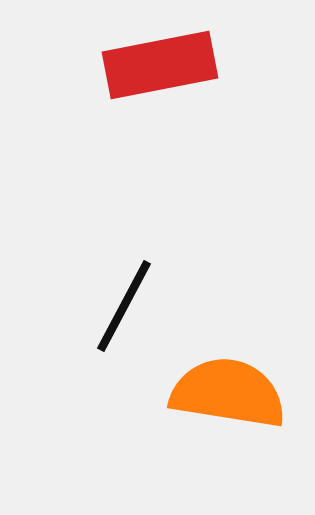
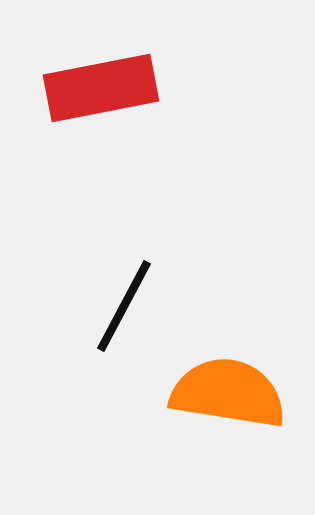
red rectangle: moved 59 px left, 23 px down
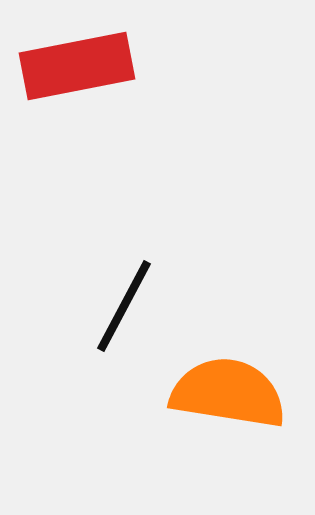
red rectangle: moved 24 px left, 22 px up
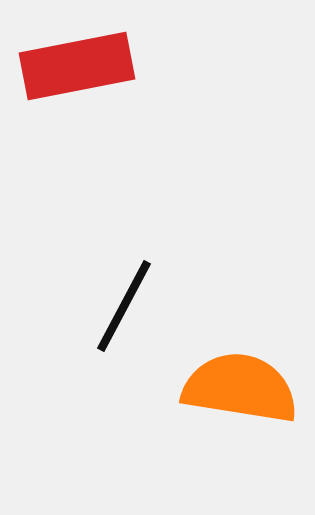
orange semicircle: moved 12 px right, 5 px up
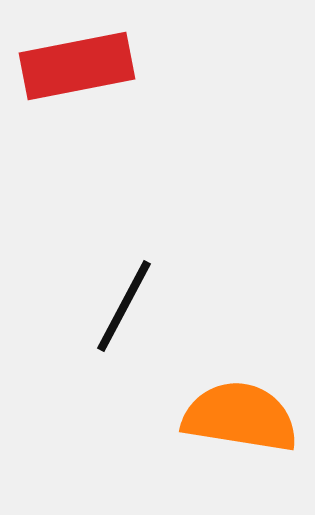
orange semicircle: moved 29 px down
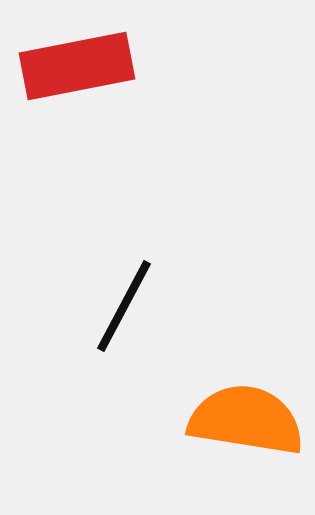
orange semicircle: moved 6 px right, 3 px down
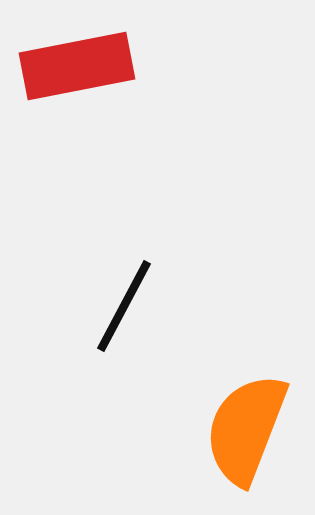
orange semicircle: moved 9 px down; rotated 78 degrees counterclockwise
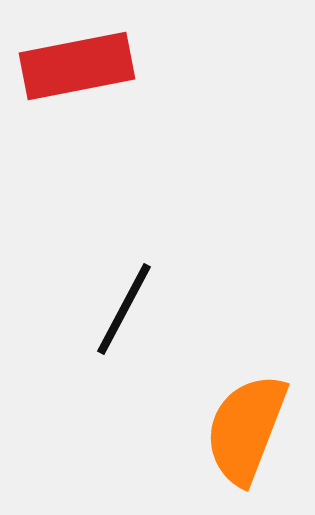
black line: moved 3 px down
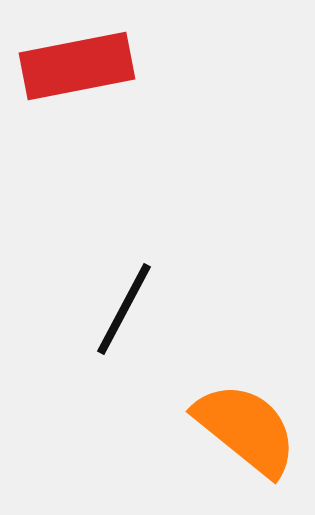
orange semicircle: rotated 108 degrees clockwise
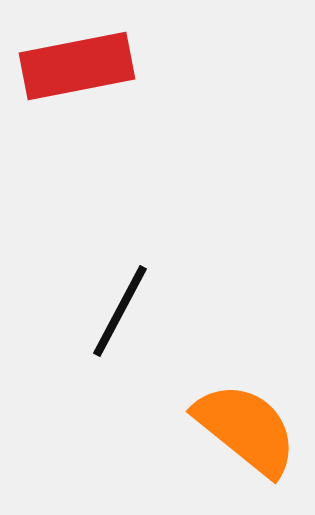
black line: moved 4 px left, 2 px down
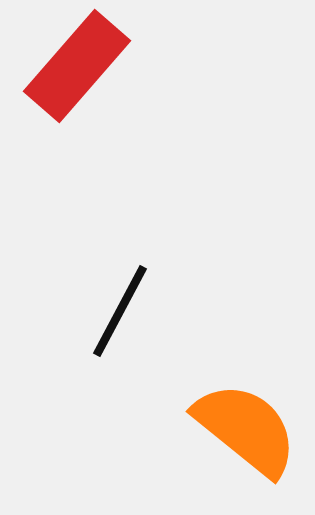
red rectangle: rotated 38 degrees counterclockwise
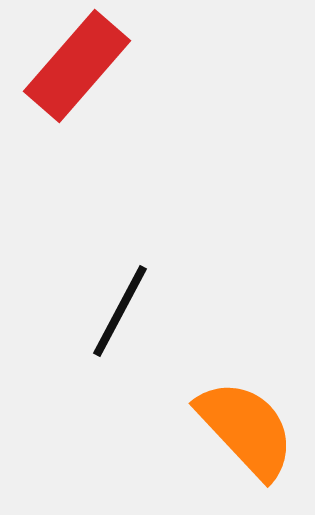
orange semicircle: rotated 8 degrees clockwise
